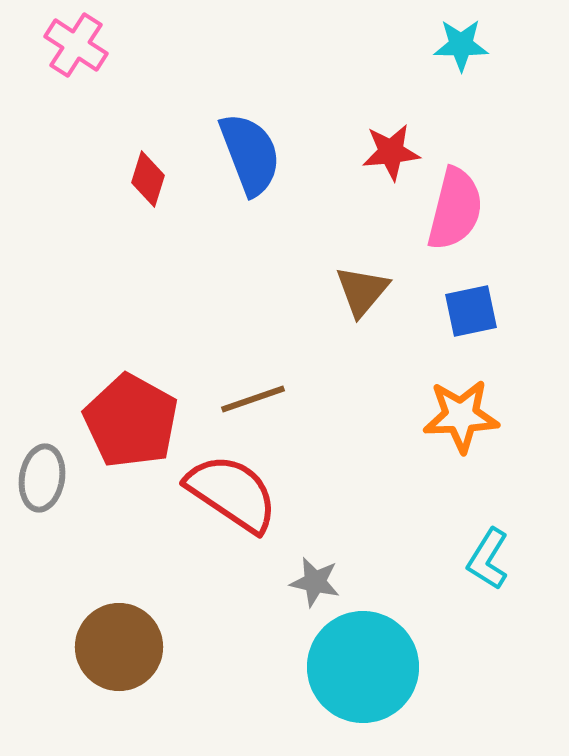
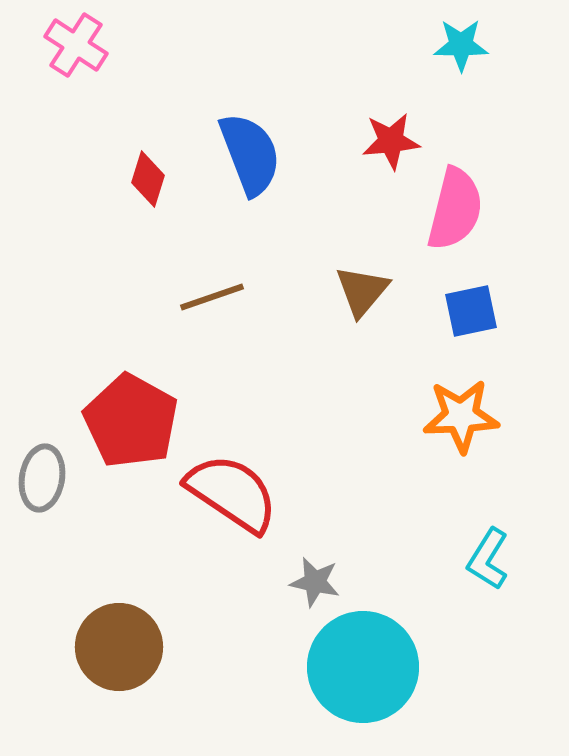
red star: moved 11 px up
brown line: moved 41 px left, 102 px up
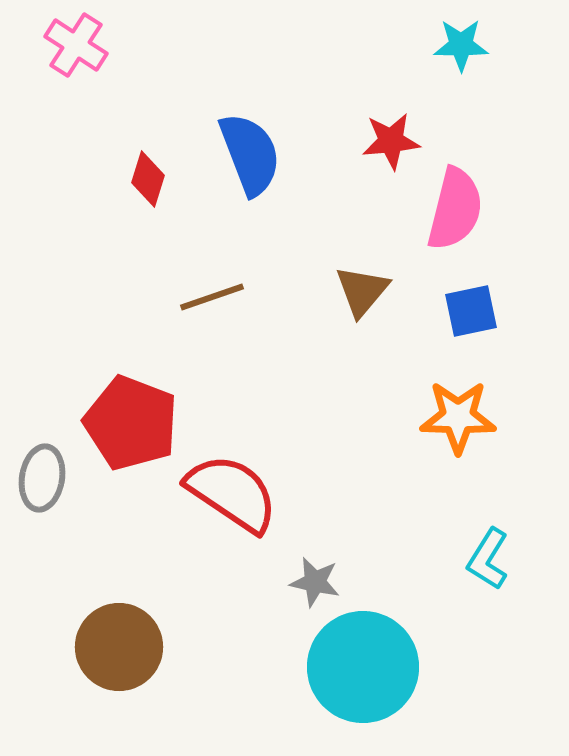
orange star: moved 3 px left, 1 px down; rotated 4 degrees clockwise
red pentagon: moved 2 px down; rotated 8 degrees counterclockwise
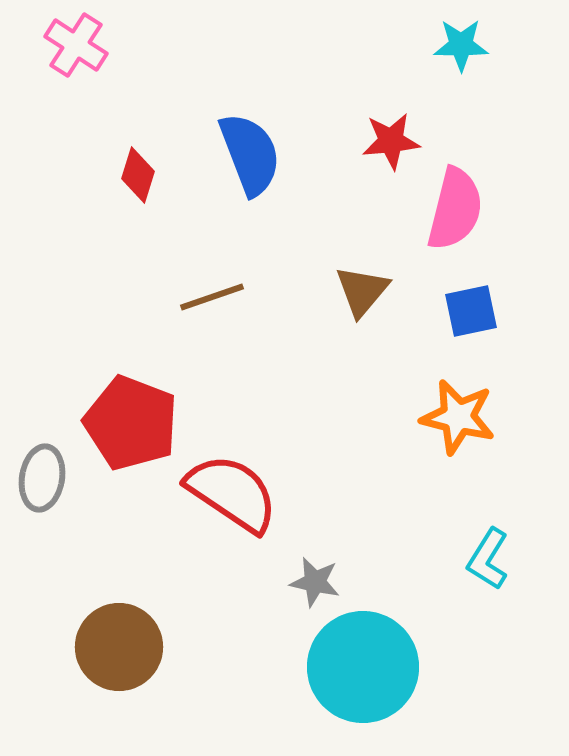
red diamond: moved 10 px left, 4 px up
orange star: rotated 12 degrees clockwise
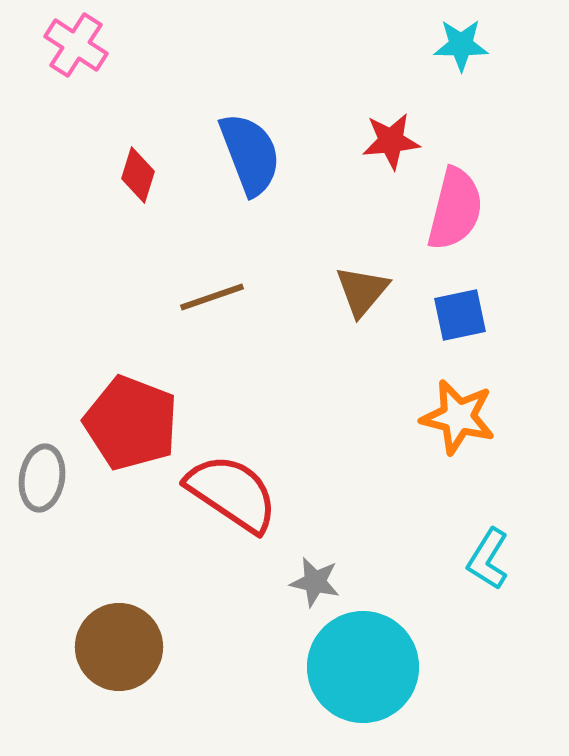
blue square: moved 11 px left, 4 px down
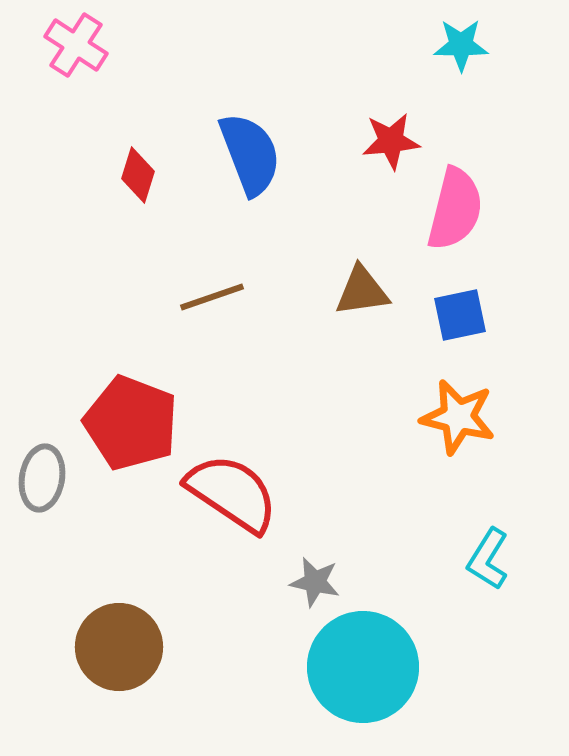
brown triangle: rotated 42 degrees clockwise
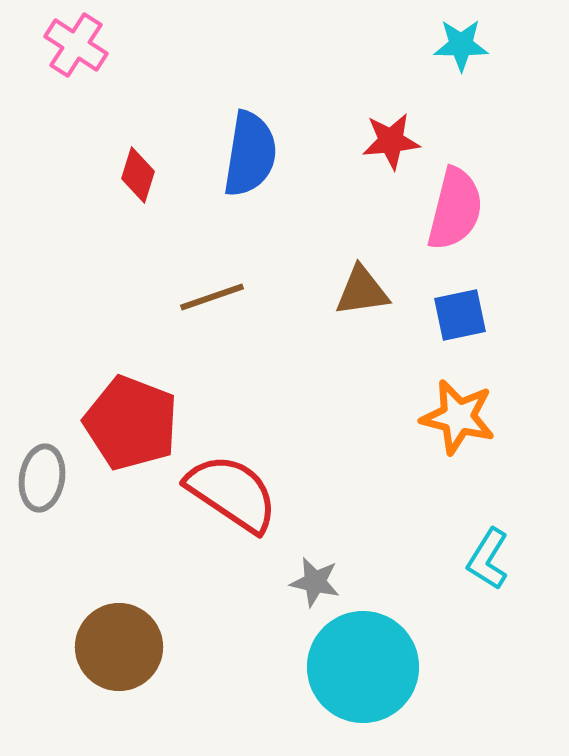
blue semicircle: rotated 30 degrees clockwise
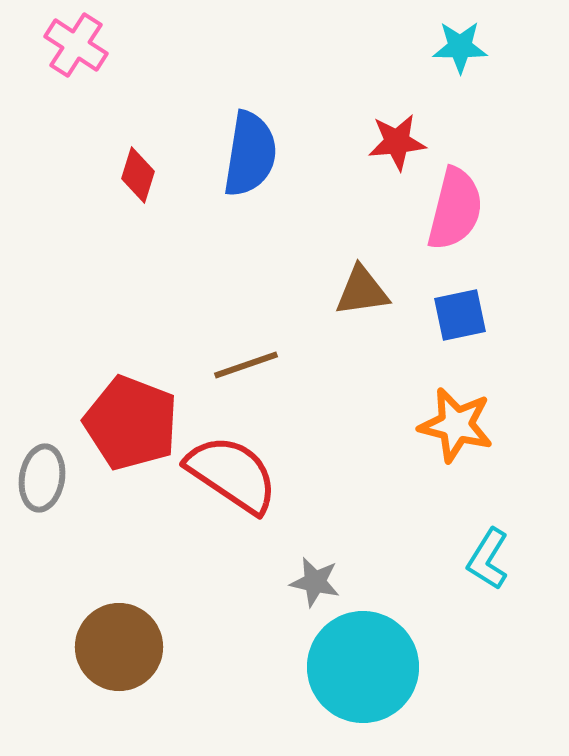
cyan star: moved 1 px left, 2 px down
red star: moved 6 px right, 1 px down
brown line: moved 34 px right, 68 px down
orange star: moved 2 px left, 8 px down
red semicircle: moved 19 px up
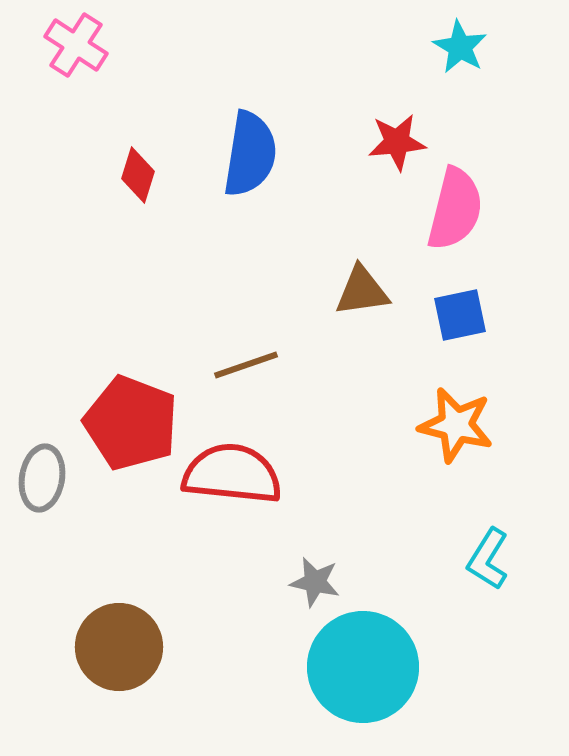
cyan star: rotated 30 degrees clockwise
red semicircle: rotated 28 degrees counterclockwise
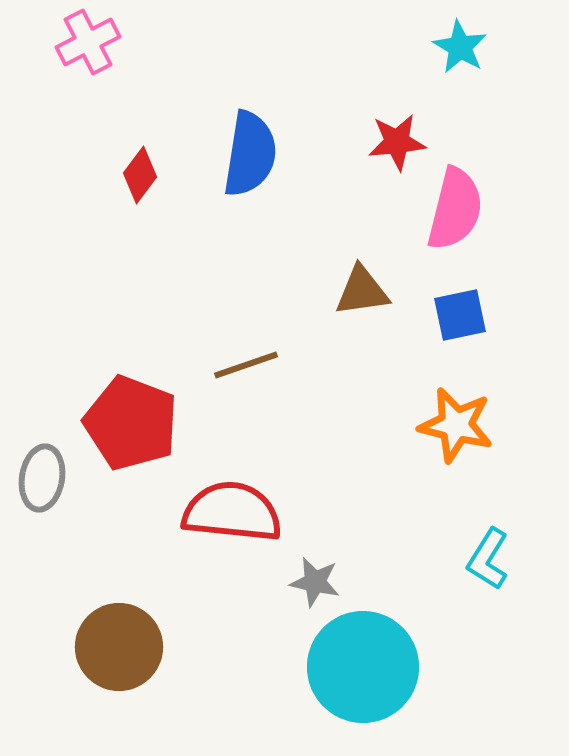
pink cross: moved 12 px right, 3 px up; rotated 30 degrees clockwise
red diamond: moved 2 px right; rotated 20 degrees clockwise
red semicircle: moved 38 px down
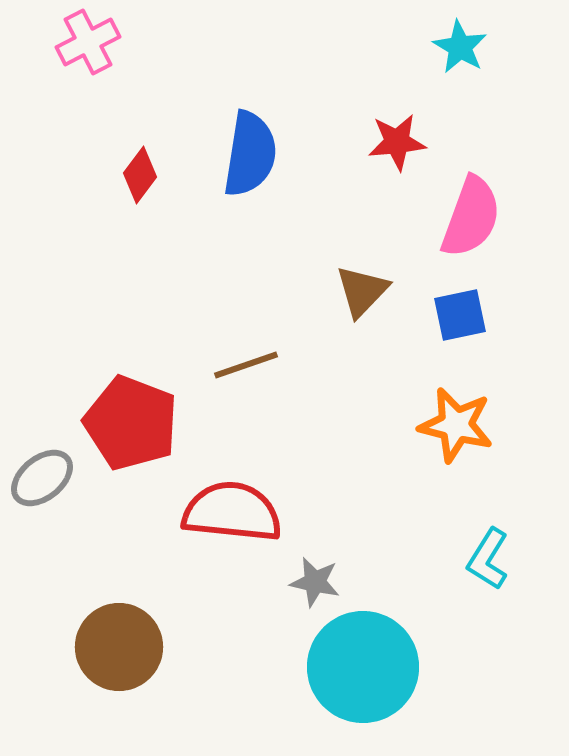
pink semicircle: moved 16 px right, 8 px down; rotated 6 degrees clockwise
brown triangle: rotated 38 degrees counterclockwise
gray ellipse: rotated 42 degrees clockwise
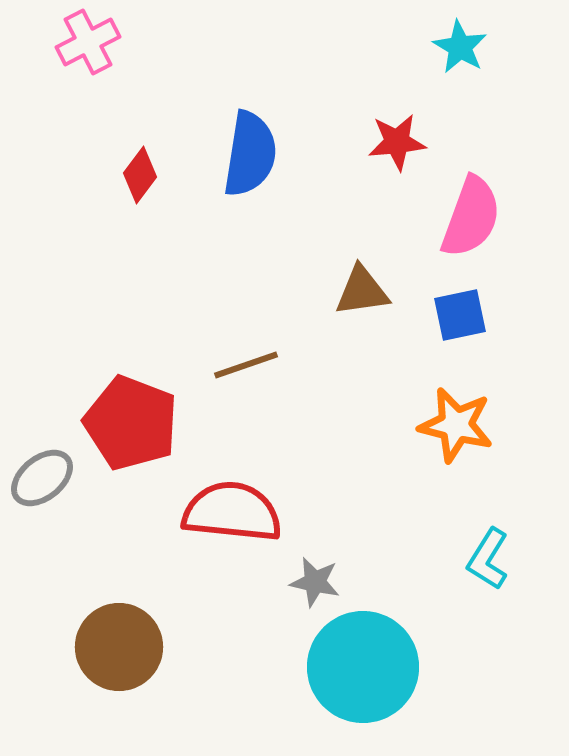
brown triangle: rotated 38 degrees clockwise
